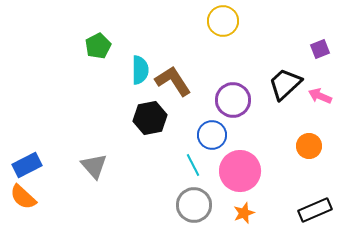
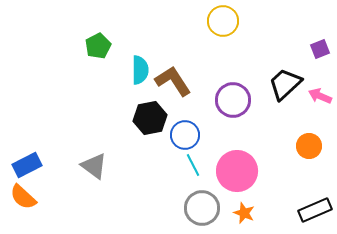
blue circle: moved 27 px left
gray triangle: rotated 12 degrees counterclockwise
pink circle: moved 3 px left
gray circle: moved 8 px right, 3 px down
orange star: rotated 30 degrees counterclockwise
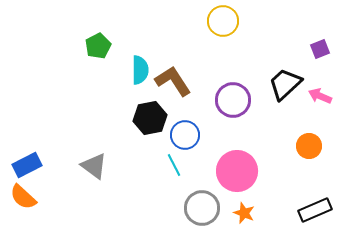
cyan line: moved 19 px left
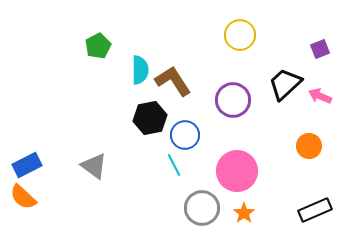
yellow circle: moved 17 px right, 14 px down
orange star: rotated 15 degrees clockwise
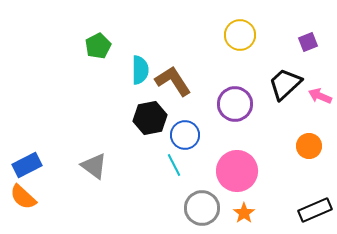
purple square: moved 12 px left, 7 px up
purple circle: moved 2 px right, 4 px down
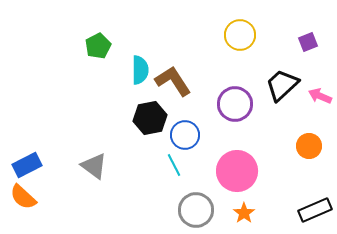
black trapezoid: moved 3 px left, 1 px down
gray circle: moved 6 px left, 2 px down
